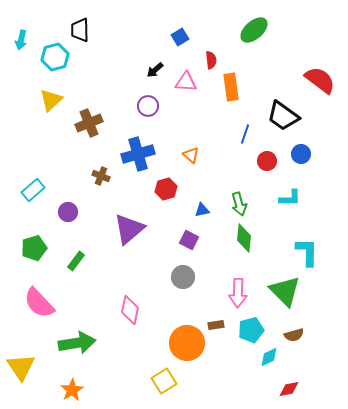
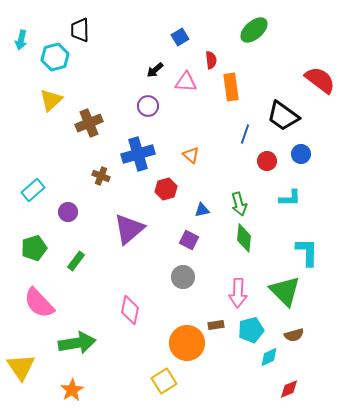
red diamond at (289, 389): rotated 10 degrees counterclockwise
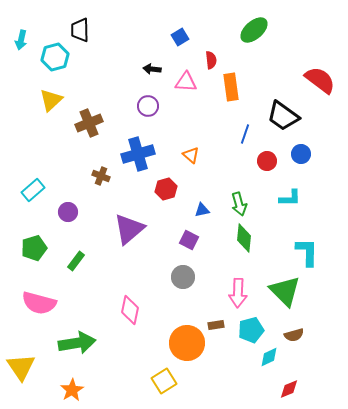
black arrow at (155, 70): moved 3 px left, 1 px up; rotated 48 degrees clockwise
pink semicircle at (39, 303): rotated 32 degrees counterclockwise
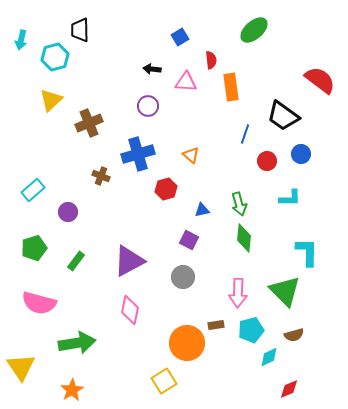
purple triangle at (129, 229): moved 32 px down; rotated 12 degrees clockwise
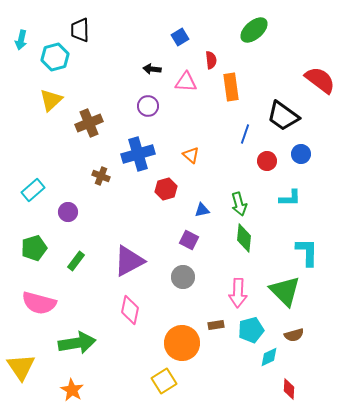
orange circle at (187, 343): moved 5 px left
red diamond at (289, 389): rotated 65 degrees counterclockwise
orange star at (72, 390): rotated 10 degrees counterclockwise
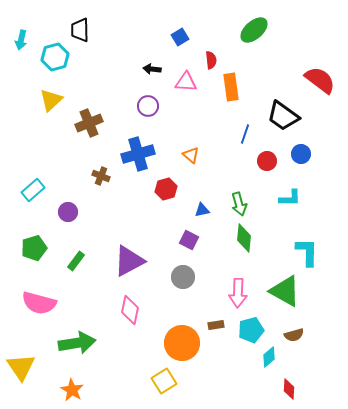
green triangle at (285, 291): rotated 16 degrees counterclockwise
cyan diamond at (269, 357): rotated 15 degrees counterclockwise
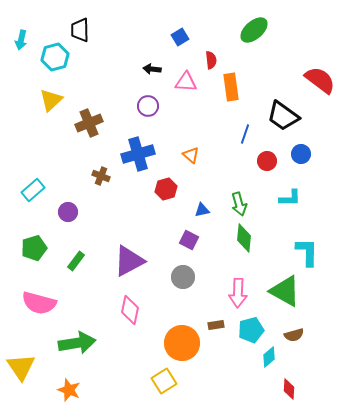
orange star at (72, 390): moved 3 px left; rotated 10 degrees counterclockwise
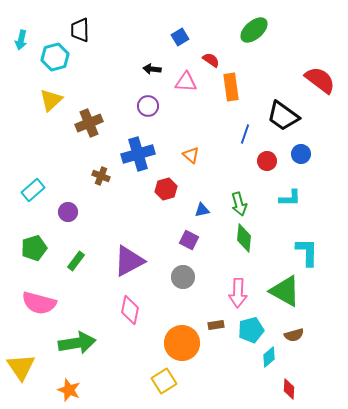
red semicircle at (211, 60): rotated 48 degrees counterclockwise
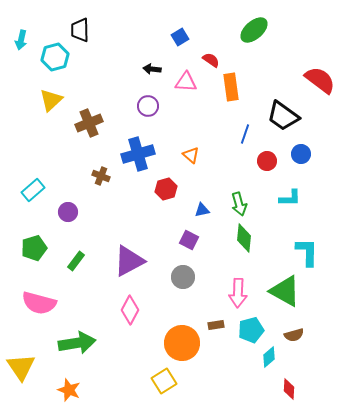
pink diamond at (130, 310): rotated 16 degrees clockwise
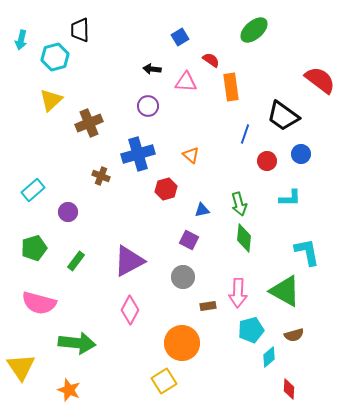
cyan L-shape at (307, 252): rotated 12 degrees counterclockwise
brown rectangle at (216, 325): moved 8 px left, 19 px up
green arrow at (77, 343): rotated 15 degrees clockwise
